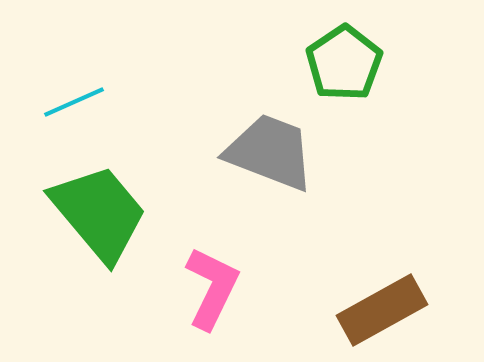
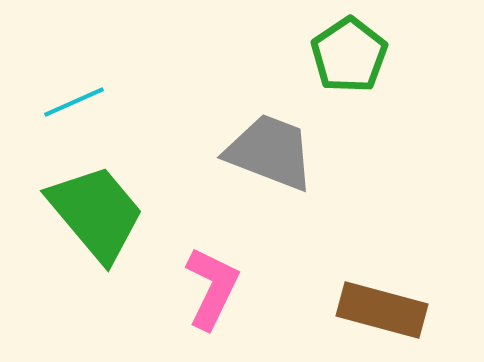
green pentagon: moved 5 px right, 8 px up
green trapezoid: moved 3 px left
brown rectangle: rotated 44 degrees clockwise
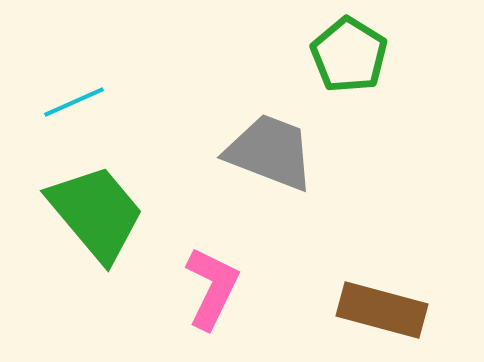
green pentagon: rotated 6 degrees counterclockwise
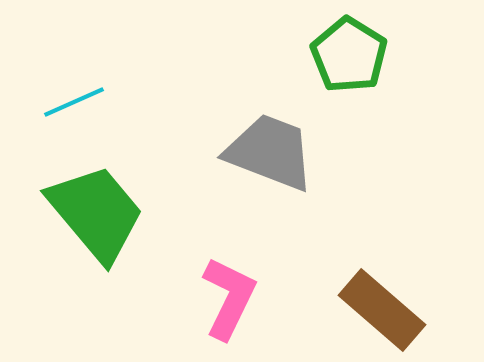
pink L-shape: moved 17 px right, 10 px down
brown rectangle: rotated 26 degrees clockwise
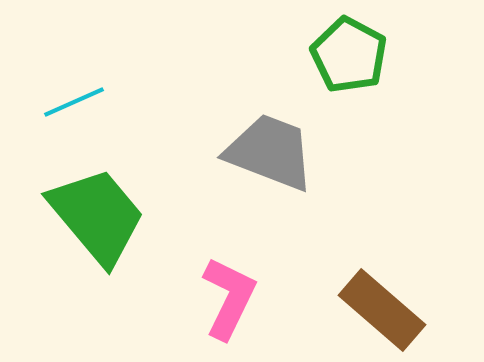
green pentagon: rotated 4 degrees counterclockwise
green trapezoid: moved 1 px right, 3 px down
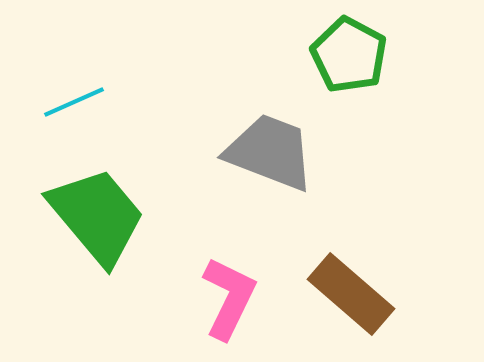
brown rectangle: moved 31 px left, 16 px up
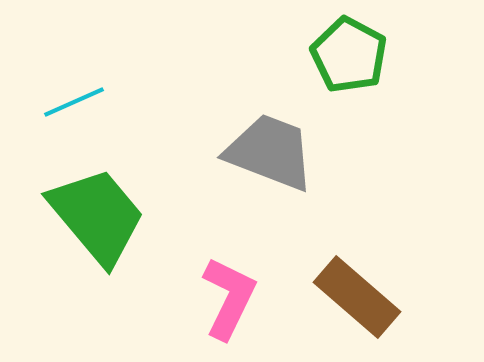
brown rectangle: moved 6 px right, 3 px down
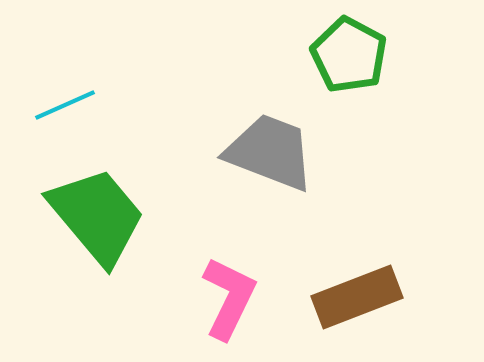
cyan line: moved 9 px left, 3 px down
brown rectangle: rotated 62 degrees counterclockwise
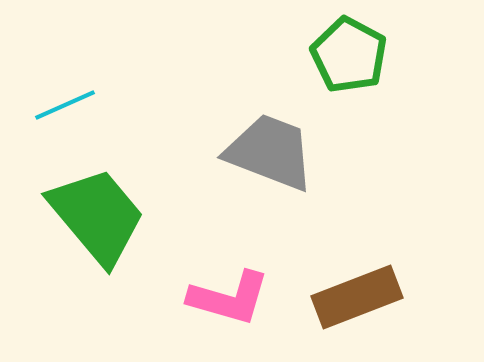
pink L-shape: rotated 80 degrees clockwise
